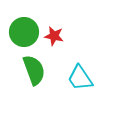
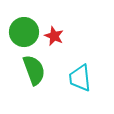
red star: rotated 12 degrees clockwise
cyan trapezoid: rotated 28 degrees clockwise
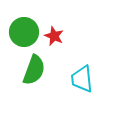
green semicircle: rotated 40 degrees clockwise
cyan trapezoid: moved 2 px right, 1 px down
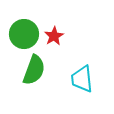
green circle: moved 2 px down
red star: rotated 18 degrees clockwise
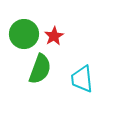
green semicircle: moved 6 px right, 1 px up
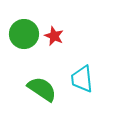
red star: rotated 18 degrees counterclockwise
green semicircle: moved 2 px right, 20 px down; rotated 76 degrees counterclockwise
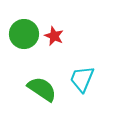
cyan trapezoid: rotated 28 degrees clockwise
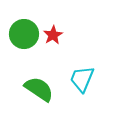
red star: moved 1 px left, 1 px up; rotated 18 degrees clockwise
green semicircle: moved 3 px left
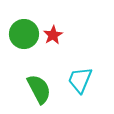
cyan trapezoid: moved 2 px left, 1 px down
green semicircle: rotated 28 degrees clockwise
